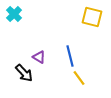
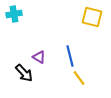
cyan cross: rotated 35 degrees clockwise
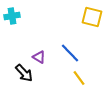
cyan cross: moved 2 px left, 2 px down
blue line: moved 3 px up; rotated 30 degrees counterclockwise
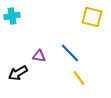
purple triangle: moved 1 px up; rotated 24 degrees counterclockwise
black arrow: moved 6 px left; rotated 102 degrees clockwise
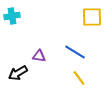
yellow square: rotated 15 degrees counterclockwise
blue line: moved 5 px right, 1 px up; rotated 15 degrees counterclockwise
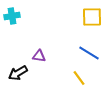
blue line: moved 14 px right, 1 px down
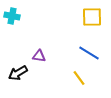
cyan cross: rotated 21 degrees clockwise
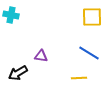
cyan cross: moved 1 px left, 1 px up
purple triangle: moved 2 px right
yellow line: rotated 56 degrees counterclockwise
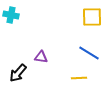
purple triangle: moved 1 px down
black arrow: rotated 18 degrees counterclockwise
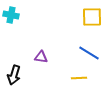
black arrow: moved 4 px left, 2 px down; rotated 24 degrees counterclockwise
